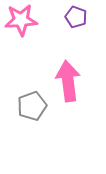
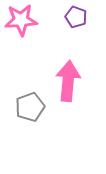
pink arrow: rotated 12 degrees clockwise
gray pentagon: moved 2 px left, 1 px down
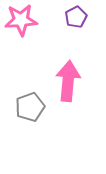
purple pentagon: rotated 25 degrees clockwise
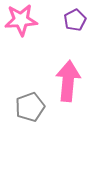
purple pentagon: moved 1 px left, 3 px down
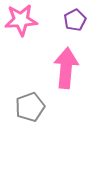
pink arrow: moved 2 px left, 13 px up
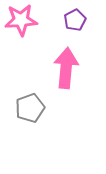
gray pentagon: moved 1 px down
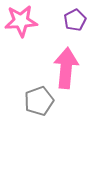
pink star: moved 1 px down
gray pentagon: moved 9 px right, 7 px up
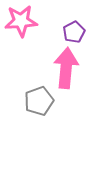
purple pentagon: moved 1 px left, 12 px down
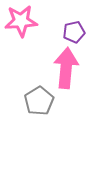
purple pentagon: rotated 15 degrees clockwise
gray pentagon: rotated 12 degrees counterclockwise
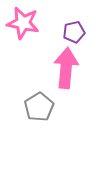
pink star: moved 2 px right, 2 px down; rotated 16 degrees clockwise
gray pentagon: moved 6 px down
